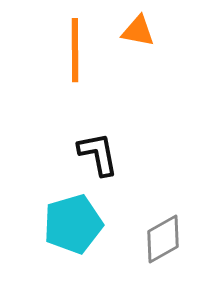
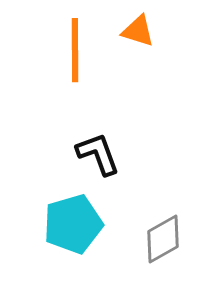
orange triangle: rotated 6 degrees clockwise
black L-shape: rotated 9 degrees counterclockwise
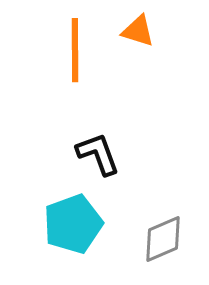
cyan pentagon: rotated 4 degrees counterclockwise
gray diamond: rotated 6 degrees clockwise
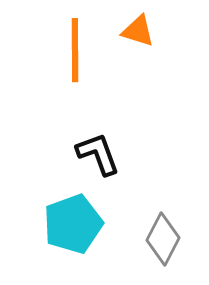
gray diamond: rotated 39 degrees counterclockwise
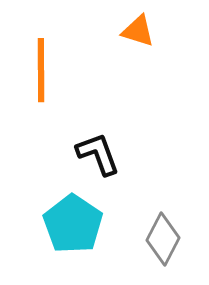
orange line: moved 34 px left, 20 px down
cyan pentagon: rotated 18 degrees counterclockwise
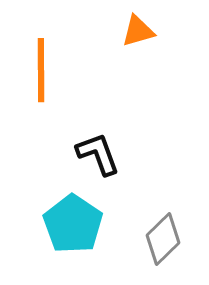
orange triangle: rotated 33 degrees counterclockwise
gray diamond: rotated 18 degrees clockwise
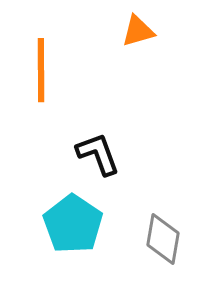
gray diamond: rotated 36 degrees counterclockwise
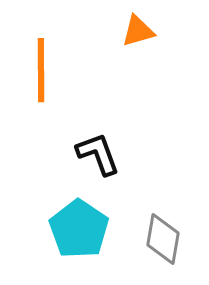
cyan pentagon: moved 6 px right, 5 px down
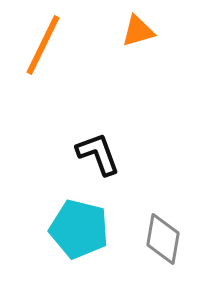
orange line: moved 2 px right, 25 px up; rotated 26 degrees clockwise
cyan pentagon: rotated 20 degrees counterclockwise
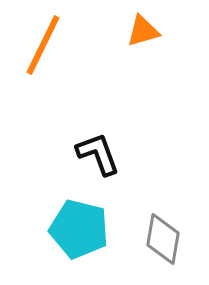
orange triangle: moved 5 px right
